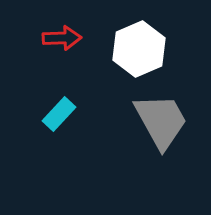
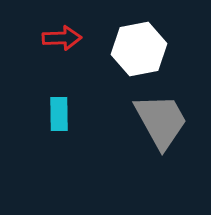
white hexagon: rotated 12 degrees clockwise
cyan rectangle: rotated 44 degrees counterclockwise
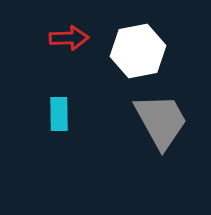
red arrow: moved 7 px right
white hexagon: moved 1 px left, 2 px down
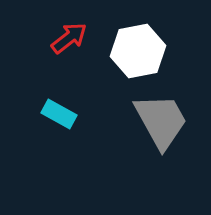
red arrow: rotated 36 degrees counterclockwise
cyan rectangle: rotated 60 degrees counterclockwise
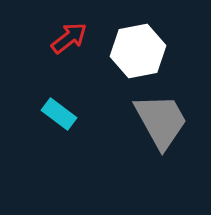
cyan rectangle: rotated 8 degrees clockwise
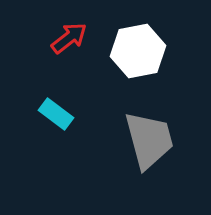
cyan rectangle: moved 3 px left
gray trapezoid: moved 12 px left, 19 px down; rotated 14 degrees clockwise
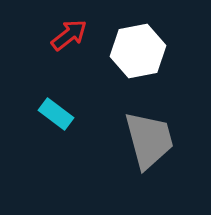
red arrow: moved 3 px up
